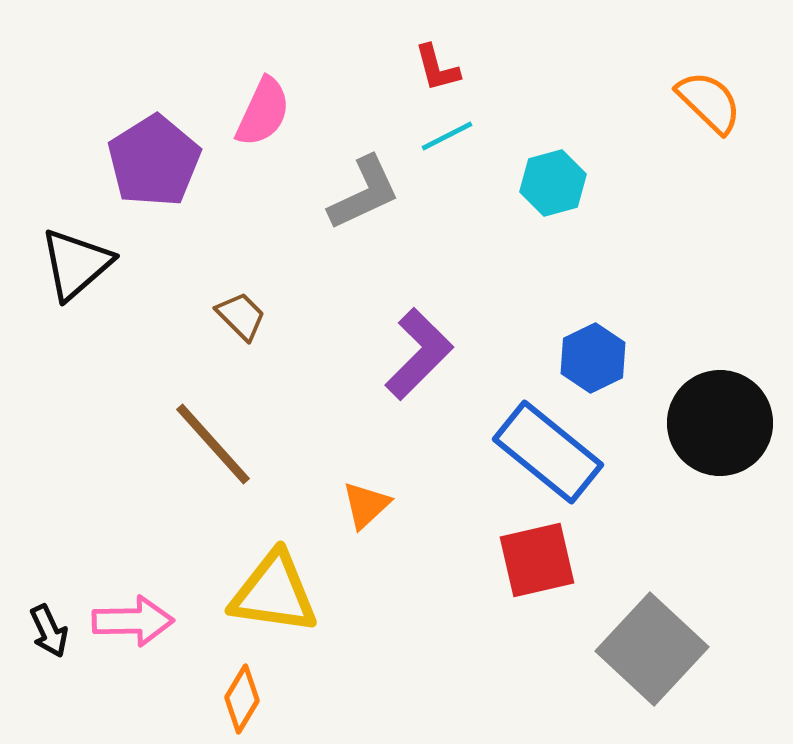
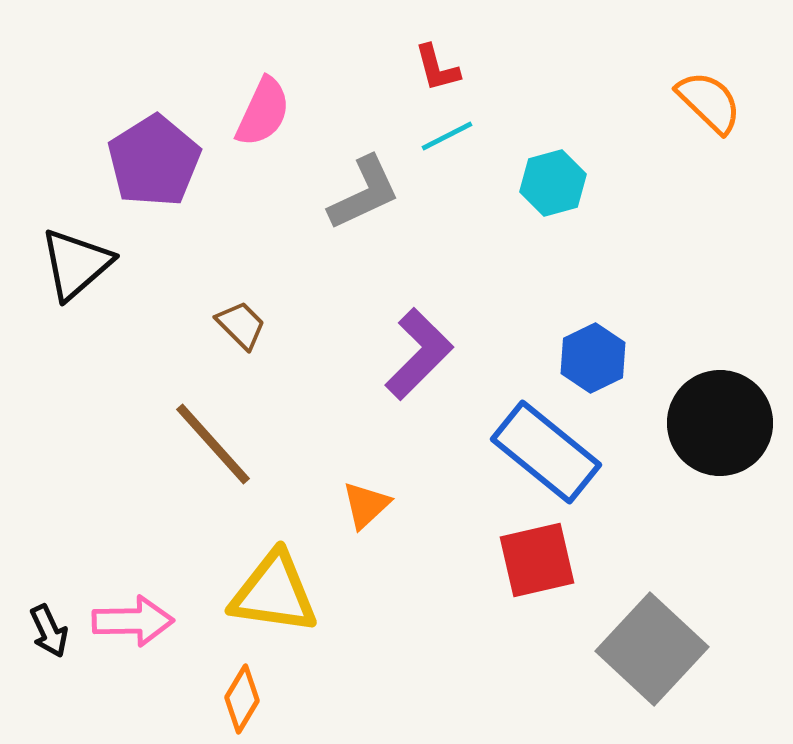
brown trapezoid: moved 9 px down
blue rectangle: moved 2 px left
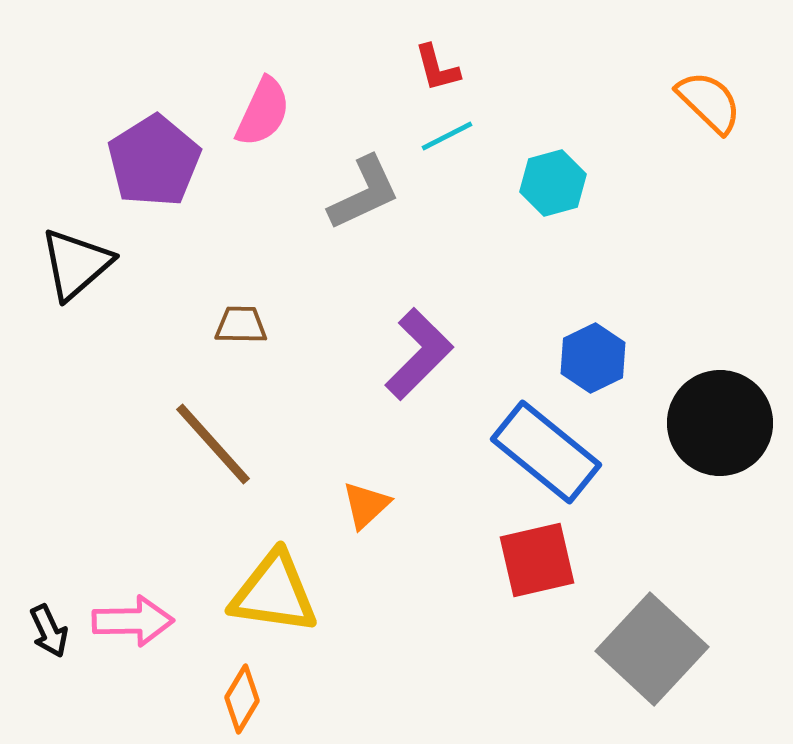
brown trapezoid: rotated 44 degrees counterclockwise
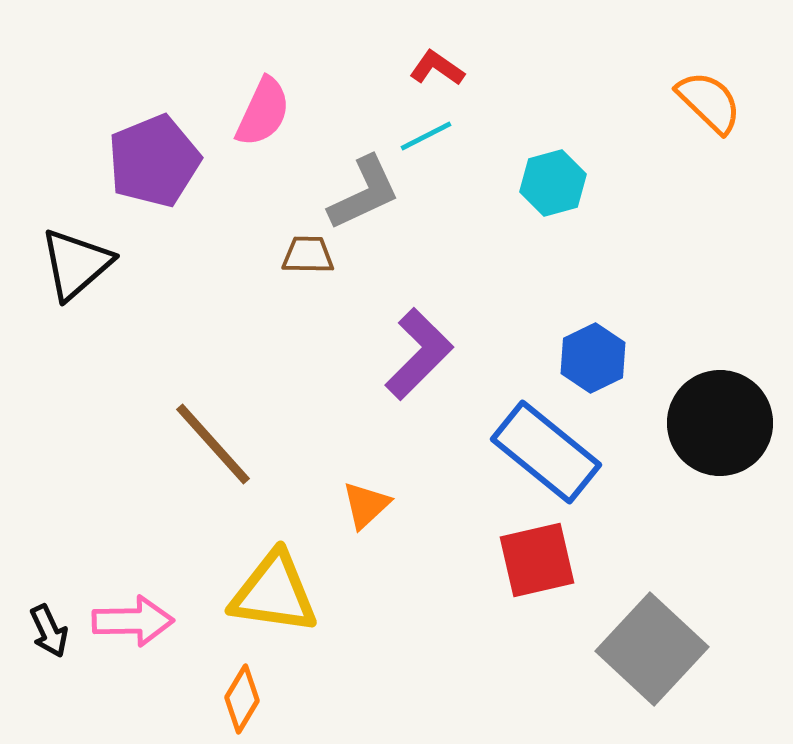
red L-shape: rotated 140 degrees clockwise
cyan line: moved 21 px left
purple pentagon: rotated 10 degrees clockwise
brown trapezoid: moved 67 px right, 70 px up
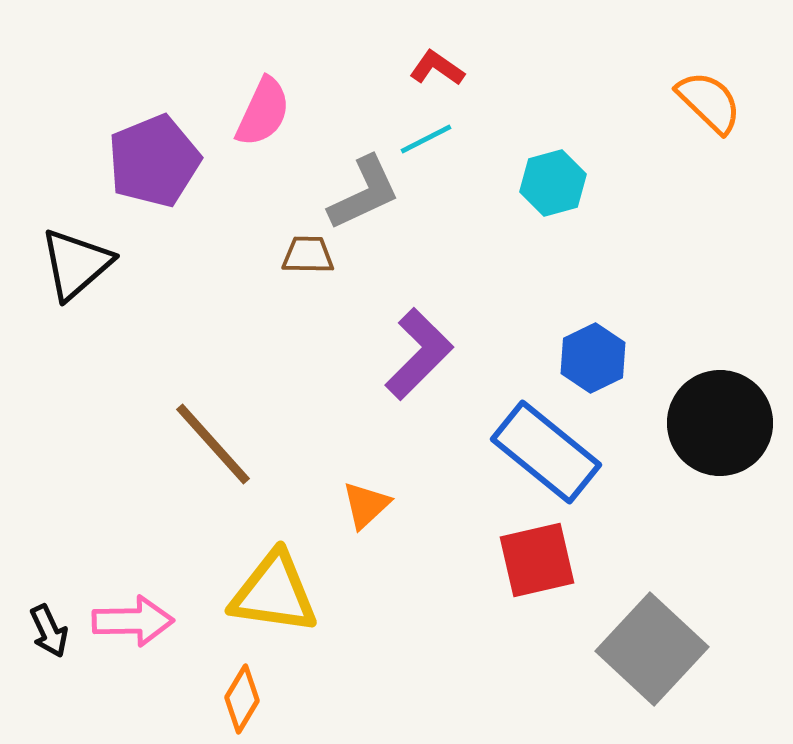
cyan line: moved 3 px down
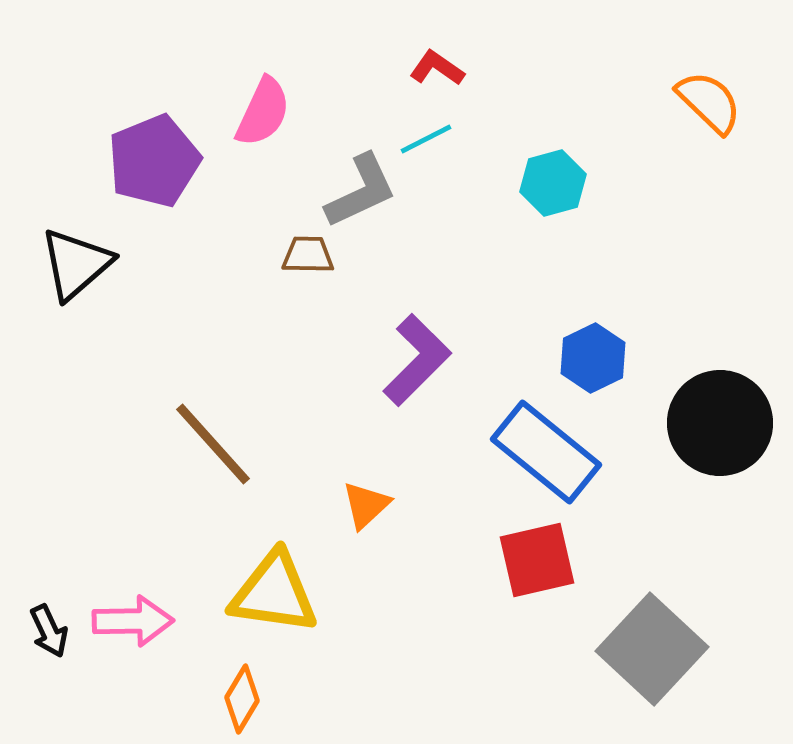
gray L-shape: moved 3 px left, 2 px up
purple L-shape: moved 2 px left, 6 px down
